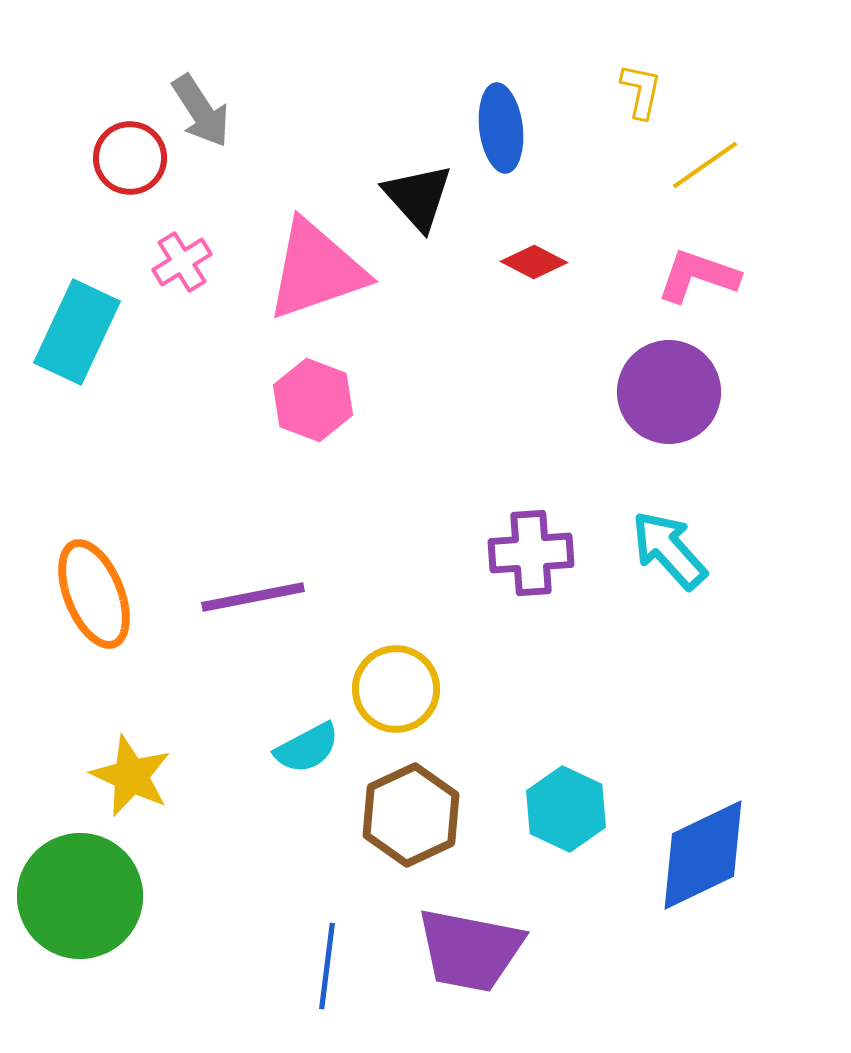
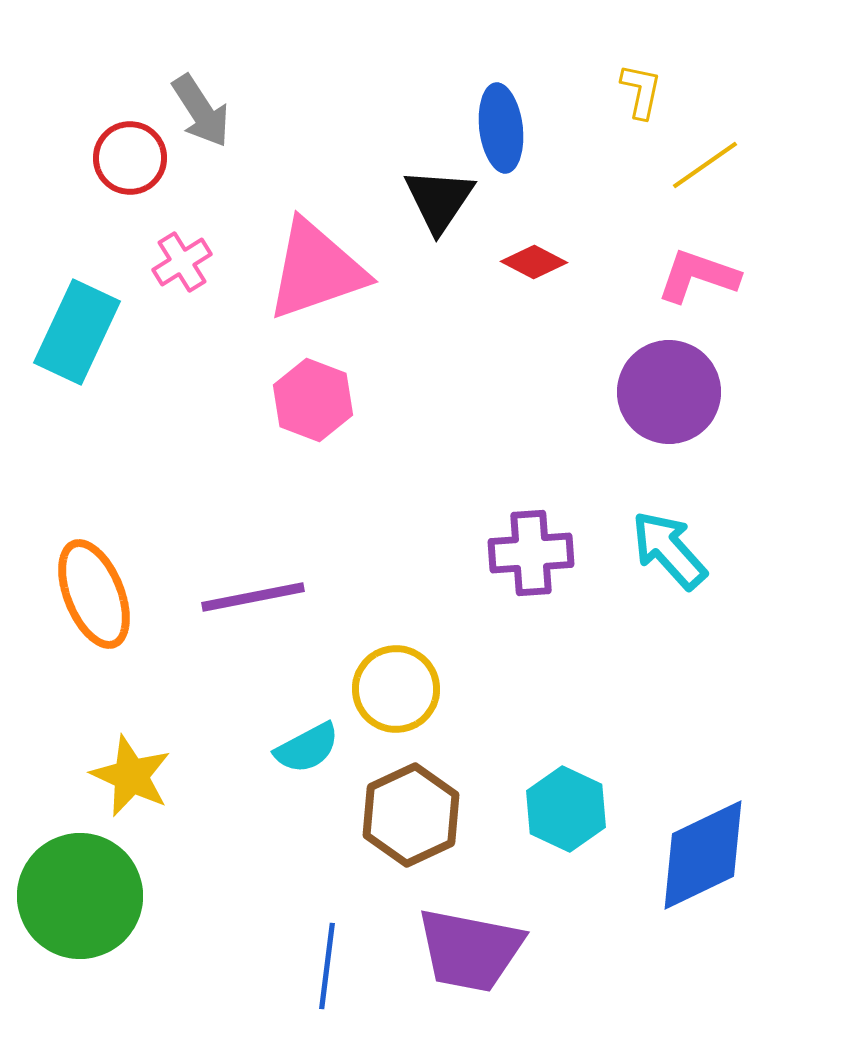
black triangle: moved 21 px right, 3 px down; rotated 16 degrees clockwise
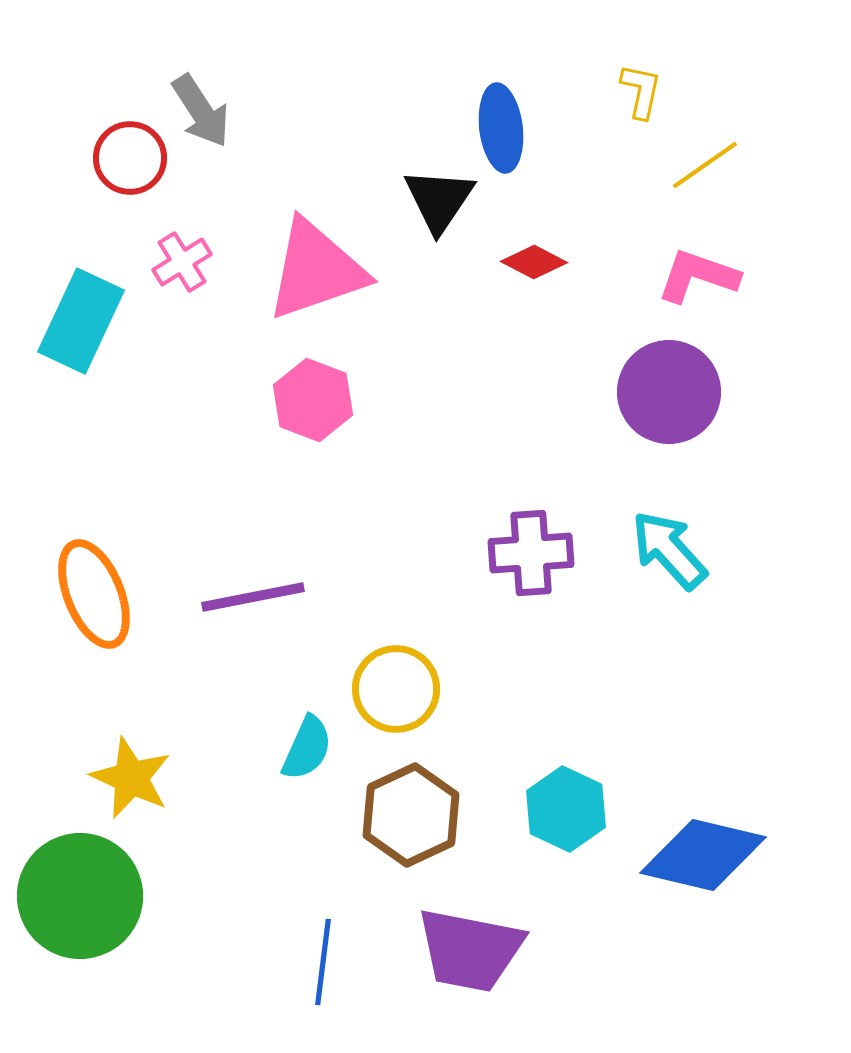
cyan rectangle: moved 4 px right, 11 px up
cyan semicircle: rotated 38 degrees counterclockwise
yellow star: moved 2 px down
blue diamond: rotated 39 degrees clockwise
blue line: moved 4 px left, 4 px up
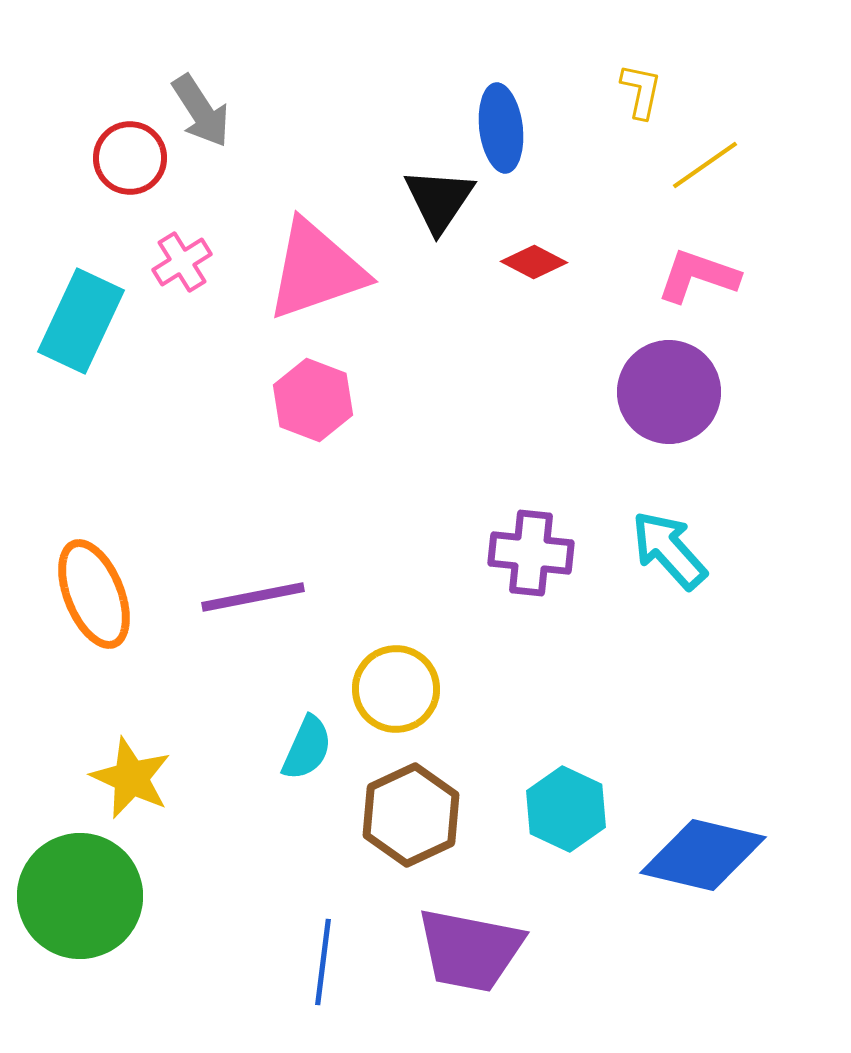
purple cross: rotated 10 degrees clockwise
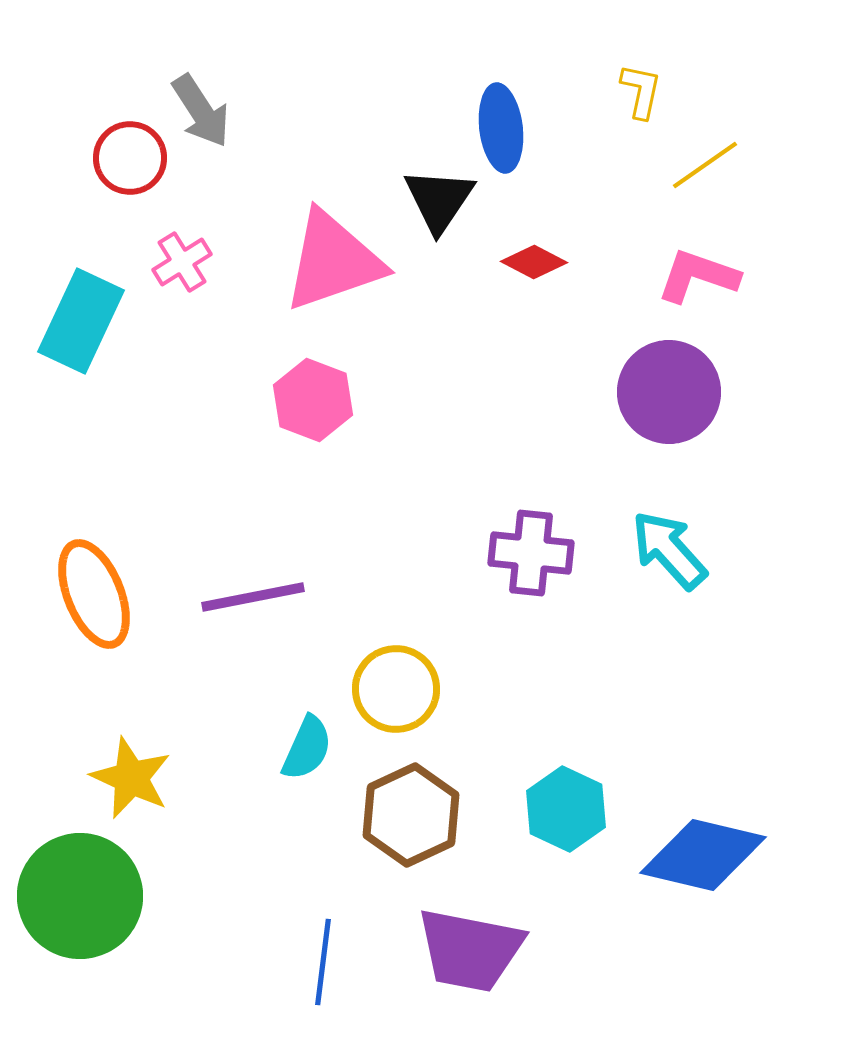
pink triangle: moved 17 px right, 9 px up
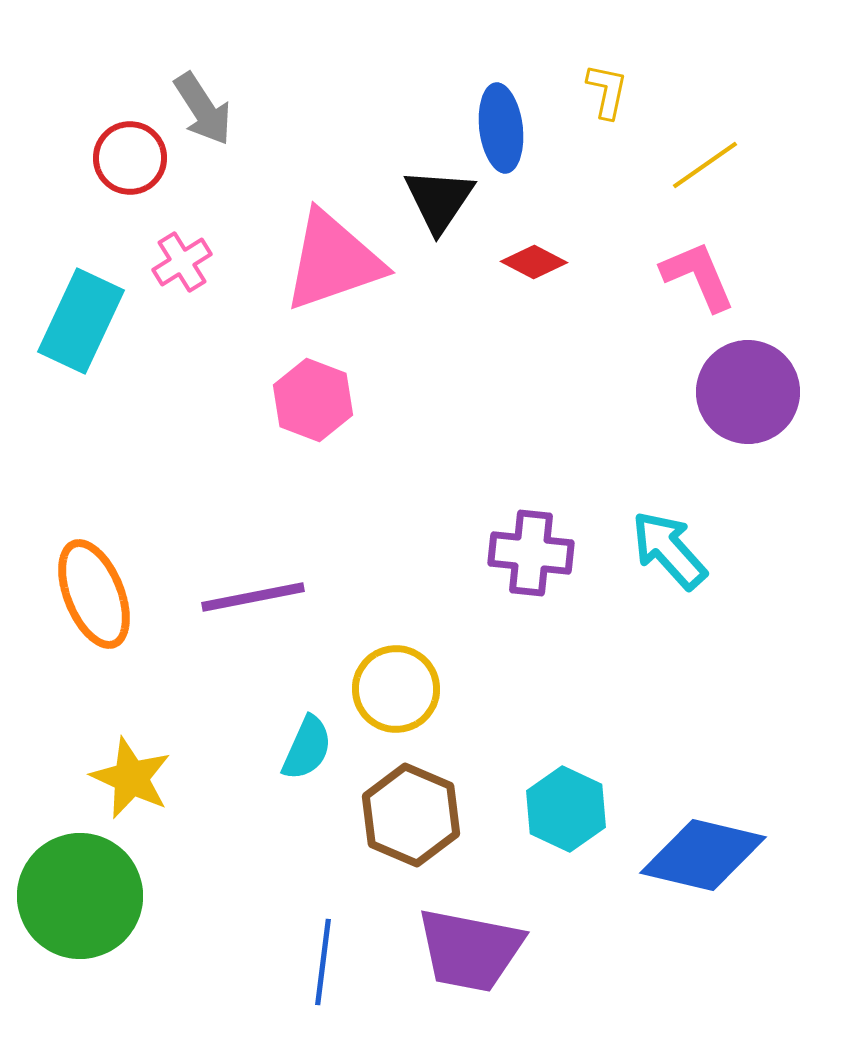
yellow L-shape: moved 34 px left
gray arrow: moved 2 px right, 2 px up
pink L-shape: rotated 48 degrees clockwise
purple circle: moved 79 px right
brown hexagon: rotated 12 degrees counterclockwise
